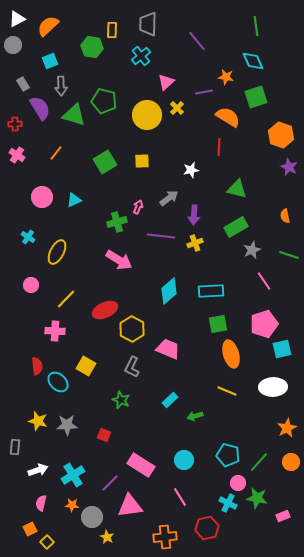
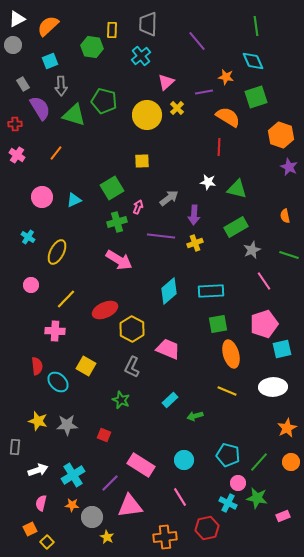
green square at (105, 162): moved 7 px right, 26 px down
white star at (191, 170): moved 17 px right, 12 px down; rotated 21 degrees clockwise
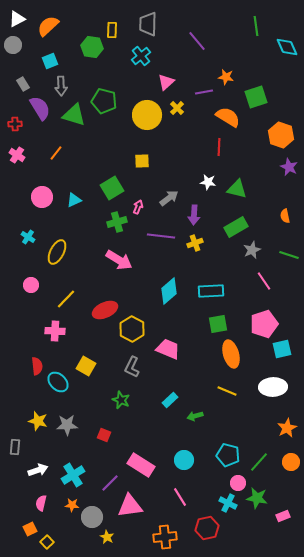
cyan diamond at (253, 61): moved 34 px right, 14 px up
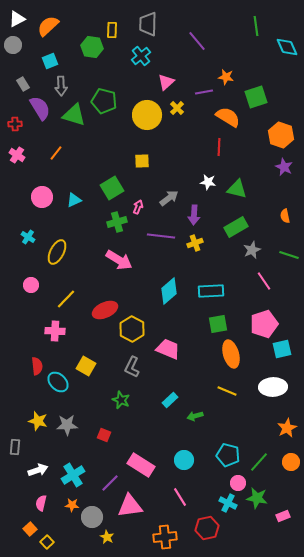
purple star at (289, 167): moved 5 px left
orange square at (30, 529): rotated 16 degrees counterclockwise
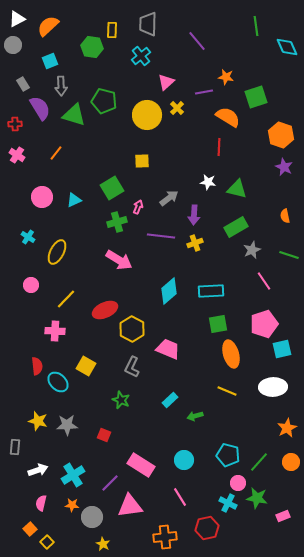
yellow star at (107, 537): moved 4 px left, 7 px down
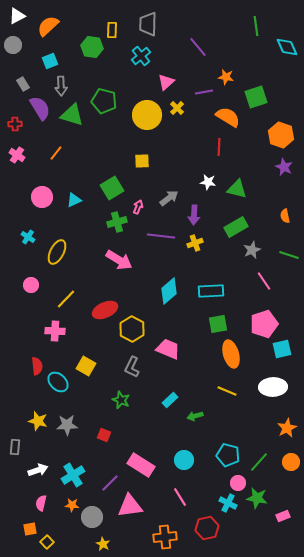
white triangle at (17, 19): moved 3 px up
purple line at (197, 41): moved 1 px right, 6 px down
green triangle at (74, 115): moved 2 px left
orange square at (30, 529): rotated 32 degrees clockwise
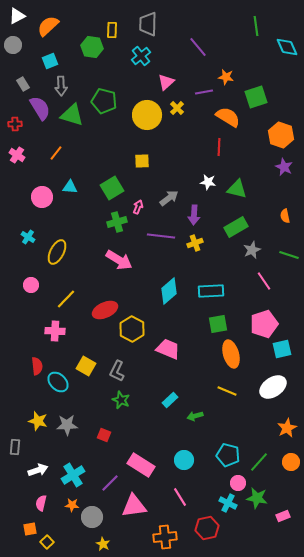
cyan triangle at (74, 200): moved 4 px left, 13 px up; rotated 28 degrees clockwise
gray L-shape at (132, 367): moved 15 px left, 4 px down
white ellipse at (273, 387): rotated 32 degrees counterclockwise
pink triangle at (130, 506): moved 4 px right
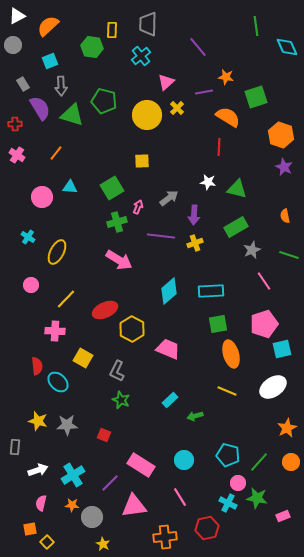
yellow square at (86, 366): moved 3 px left, 8 px up
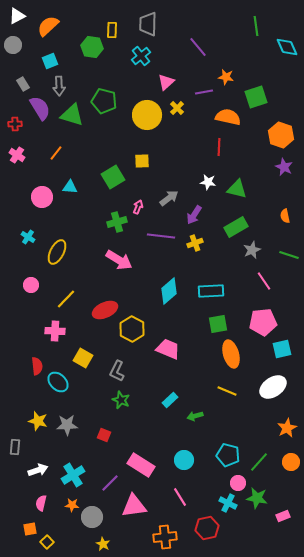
gray arrow at (61, 86): moved 2 px left
orange semicircle at (228, 117): rotated 20 degrees counterclockwise
green square at (112, 188): moved 1 px right, 11 px up
purple arrow at (194, 215): rotated 30 degrees clockwise
pink pentagon at (264, 324): moved 1 px left, 2 px up; rotated 12 degrees clockwise
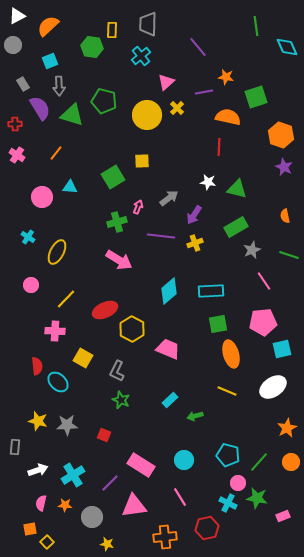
orange star at (72, 505): moved 7 px left
yellow star at (103, 544): moved 4 px right; rotated 16 degrees counterclockwise
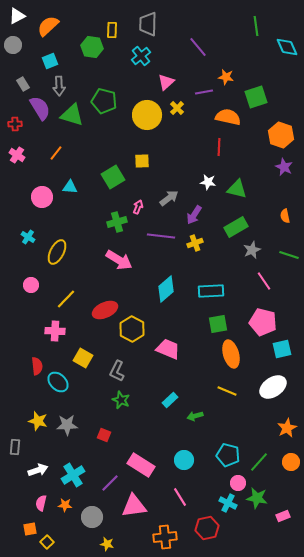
cyan diamond at (169, 291): moved 3 px left, 2 px up
pink pentagon at (263, 322): rotated 20 degrees clockwise
